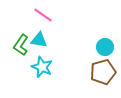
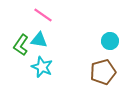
cyan circle: moved 5 px right, 6 px up
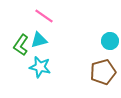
pink line: moved 1 px right, 1 px down
cyan triangle: rotated 24 degrees counterclockwise
cyan star: moved 2 px left; rotated 10 degrees counterclockwise
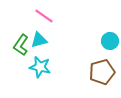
brown pentagon: moved 1 px left
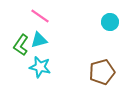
pink line: moved 4 px left
cyan circle: moved 19 px up
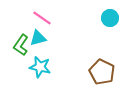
pink line: moved 2 px right, 2 px down
cyan circle: moved 4 px up
cyan triangle: moved 1 px left, 2 px up
brown pentagon: rotated 30 degrees counterclockwise
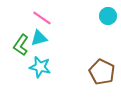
cyan circle: moved 2 px left, 2 px up
cyan triangle: moved 1 px right
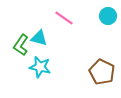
pink line: moved 22 px right
cyan triangle: rotated 30 degrees clockwise
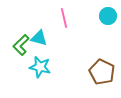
pink line: rotated 42 degrees clockwise
green L-shape: rotated 10 degrees clockwise
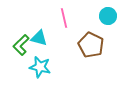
brown pentagon: moved 11 px left, 27 px up
